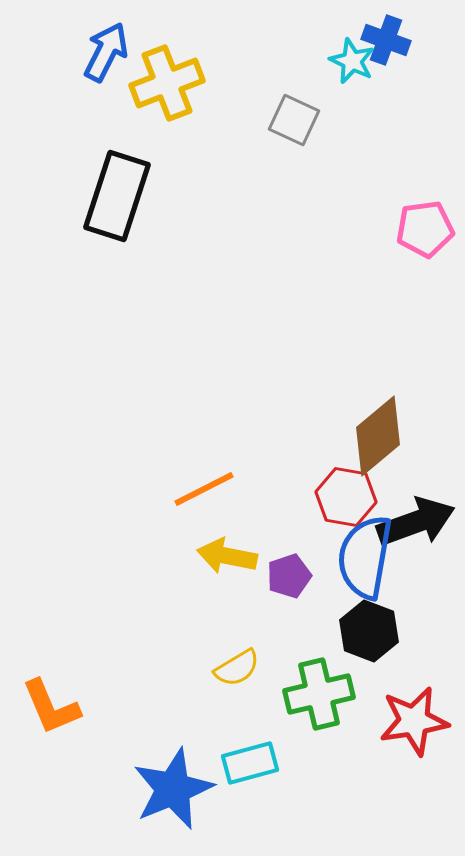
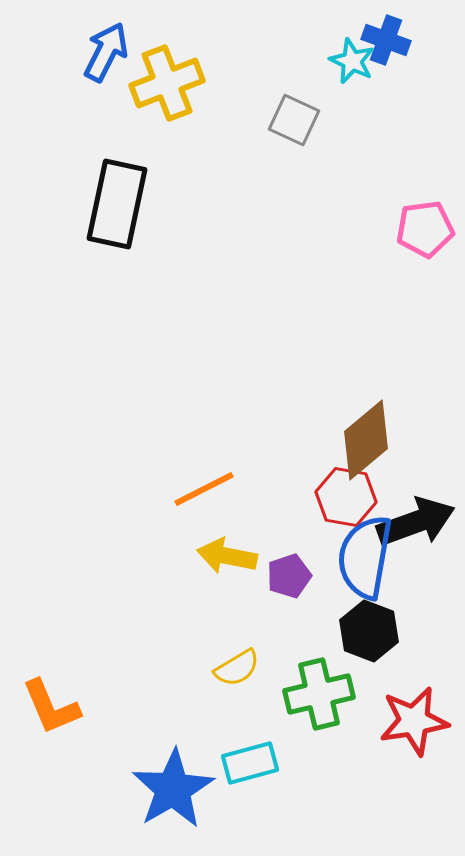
black rectangle: moved 8 px down; rotated 6 degrees counterclockwise
brown diamond: moved 12 px left, 4 px down
blue star: rotated 8 degrees counterclockwise
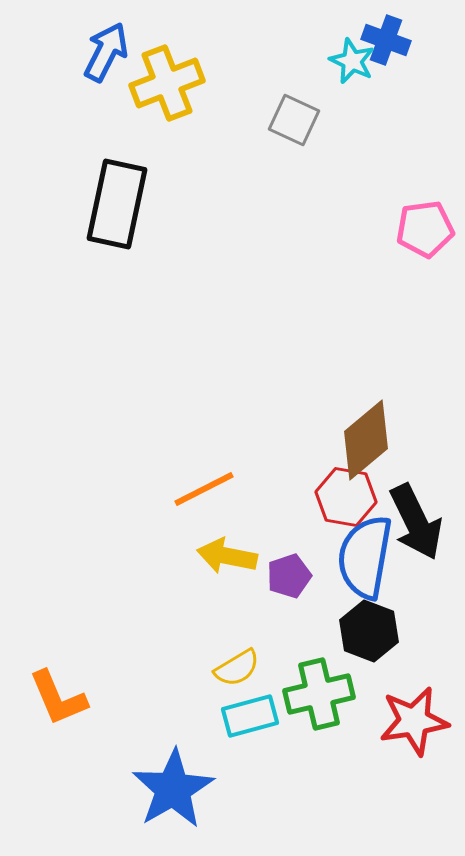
black arrow: rotated 84 degrees clockwise
orange L-shape: moved 7 px right, 9 px up
cyan rectangle: moved 47 px up
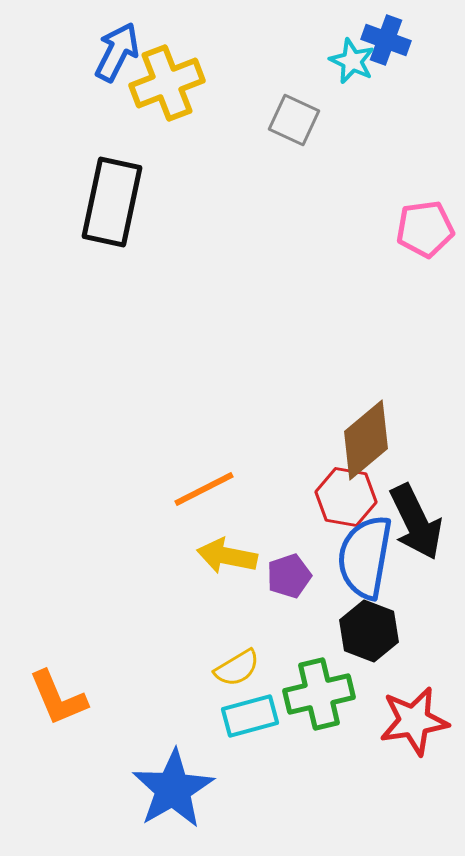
blue arrow: moved 11 px right
black rectangle: moved 5 px left, 2 px up
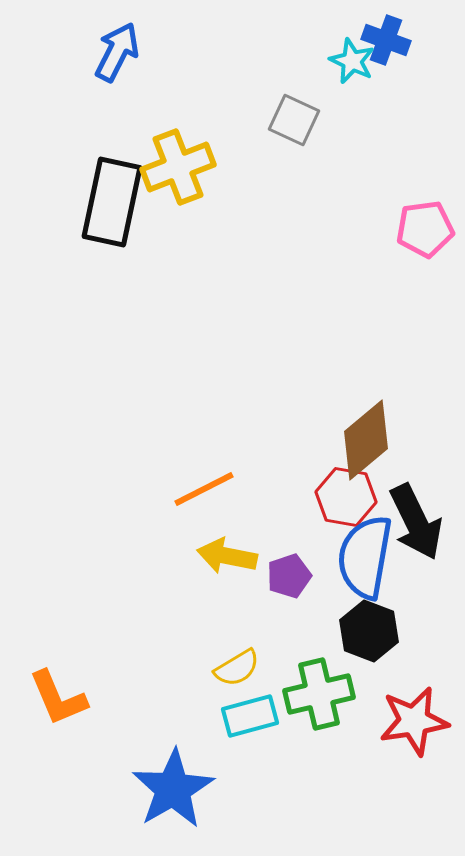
yellow cross: moved 11 px right, 84 px down
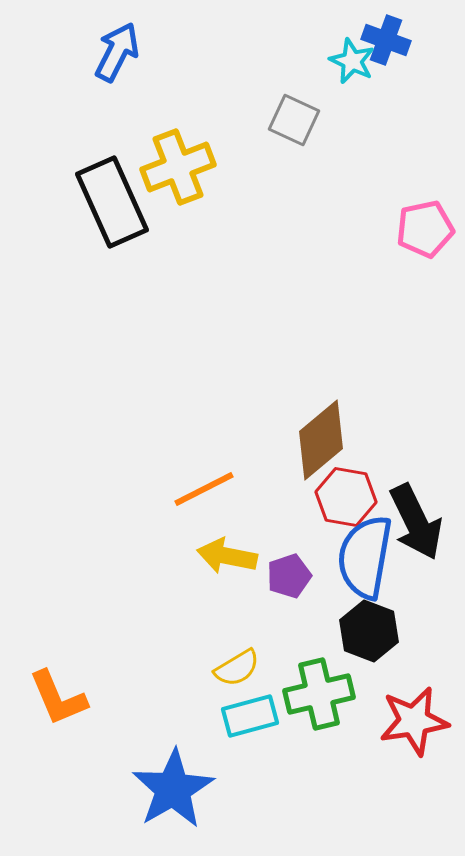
black rectangle: rotated 36 degrees counterclockwise
pink pentagon: rotated 4 degrees counterclockwise
brown diamond: moved 45 px left
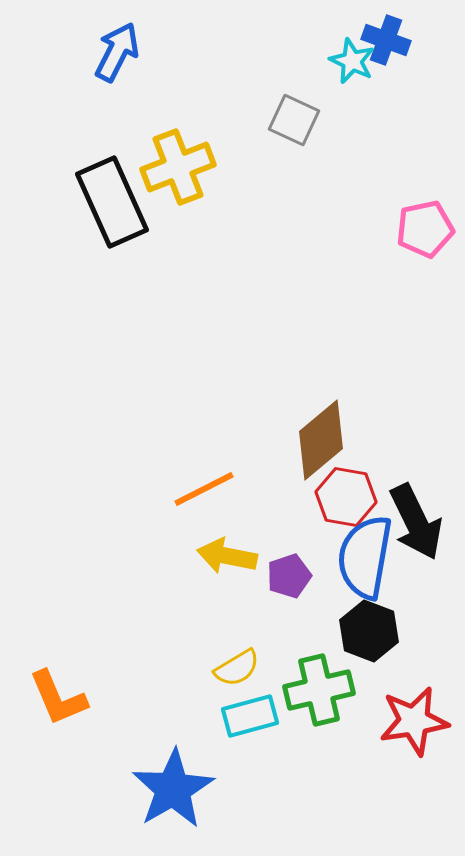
green cross: moved 4 px up
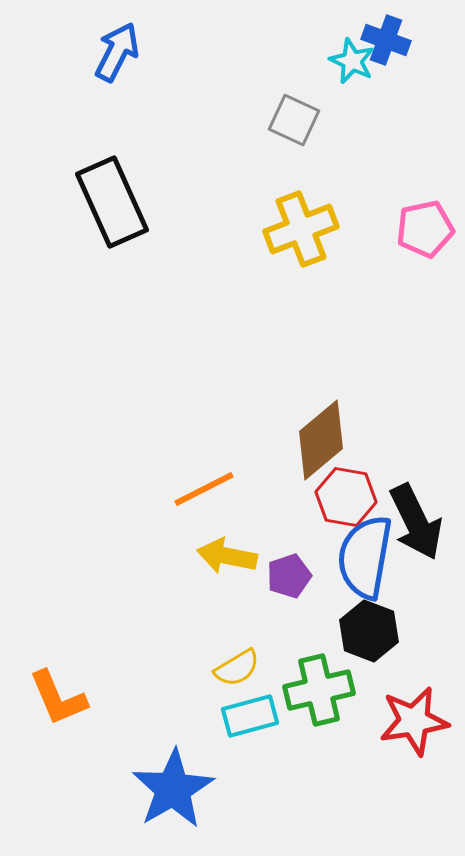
yellow cross: moved 123 px right, 62 px down
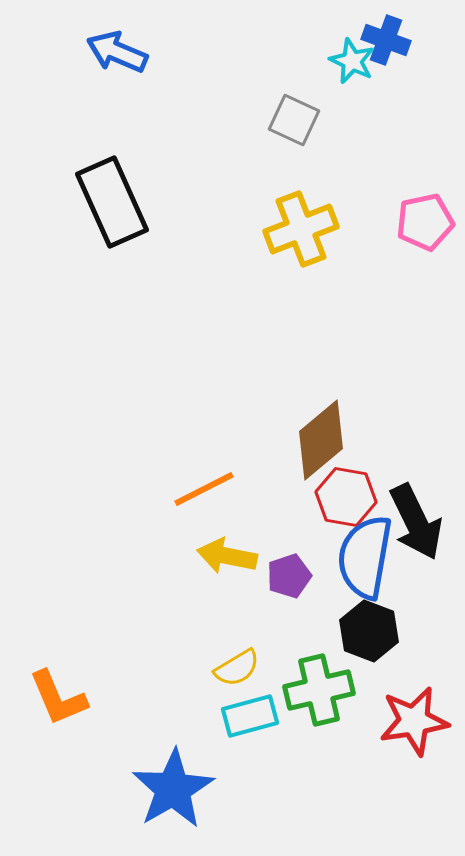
blue arrow: rotated 94 degrees counterclockwise
pink pentagon: moved 7 px up
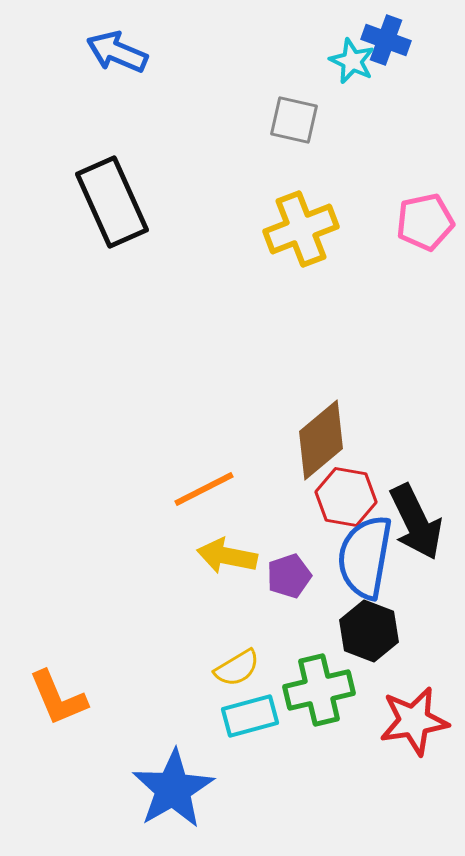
gray square: rotated 12 degrees counterclockwise
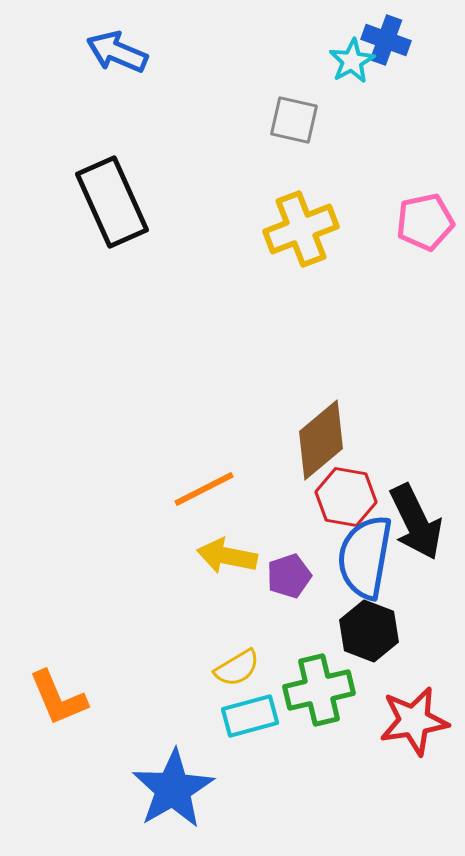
cyan star: rotated 18 degrees clockwise
